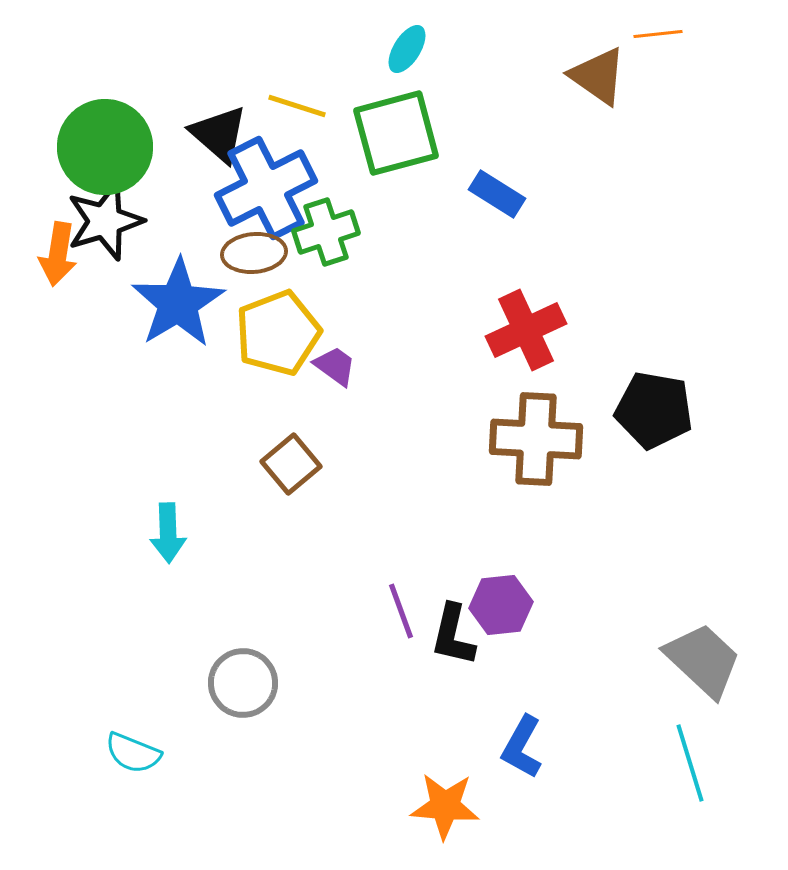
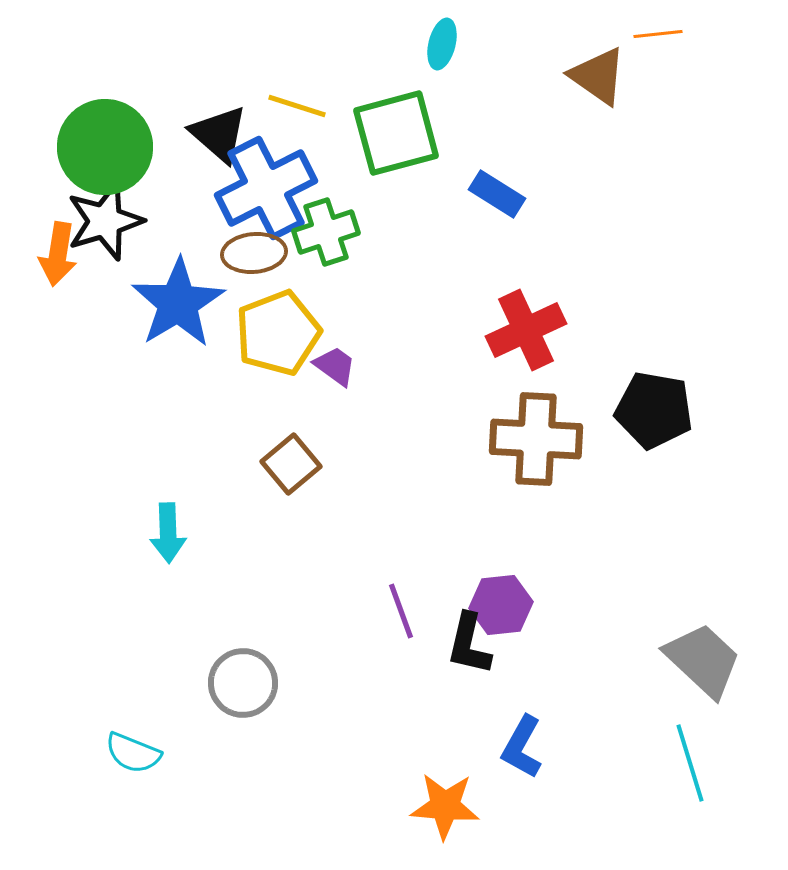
cyan ellipse: moved 35 px right, 5 px up; rotated 18 degrees counterclockwise
black L-shape: moved 16 px right, 9 px down
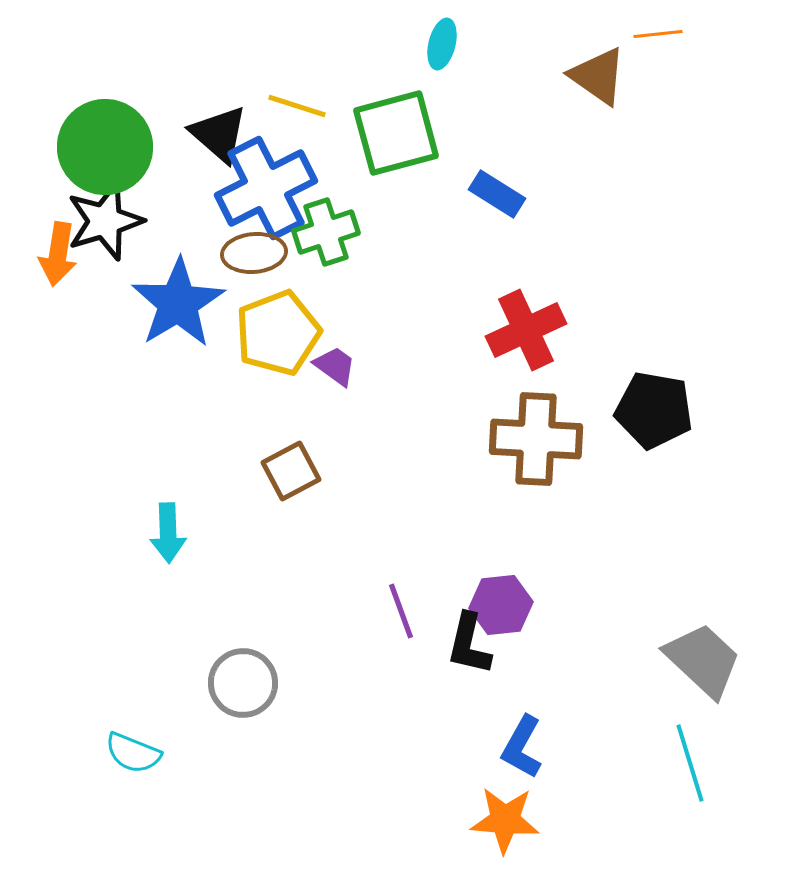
brown square: moved 7 px down; rotated 12 degrees clockwise
orange star: moved 60 px right, 14 px down
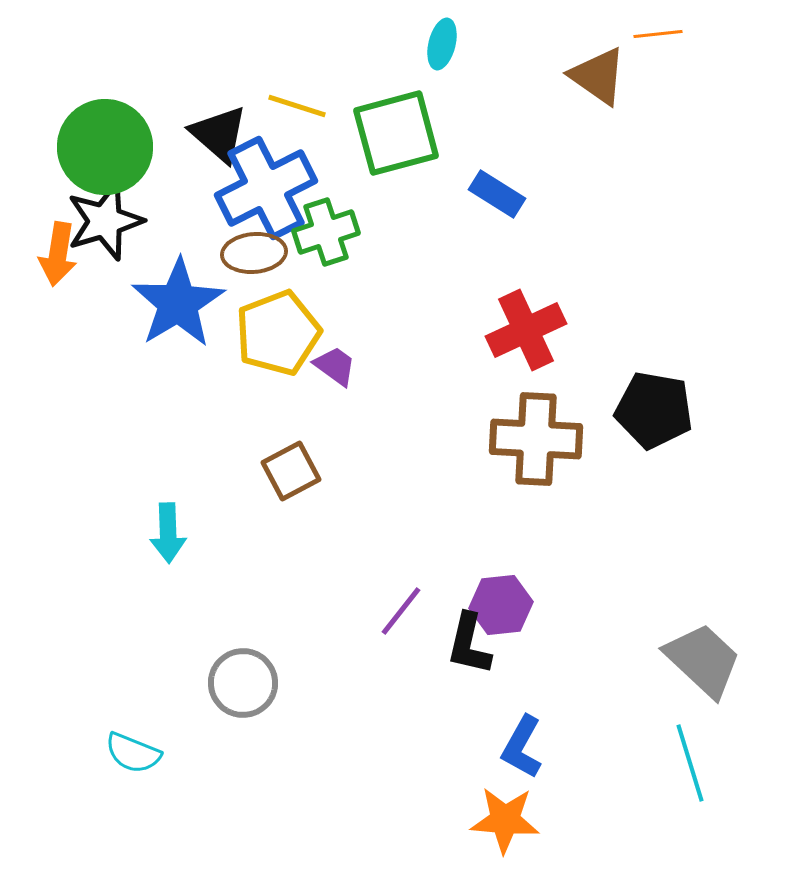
purple line: rotated 58 degrees clockwise
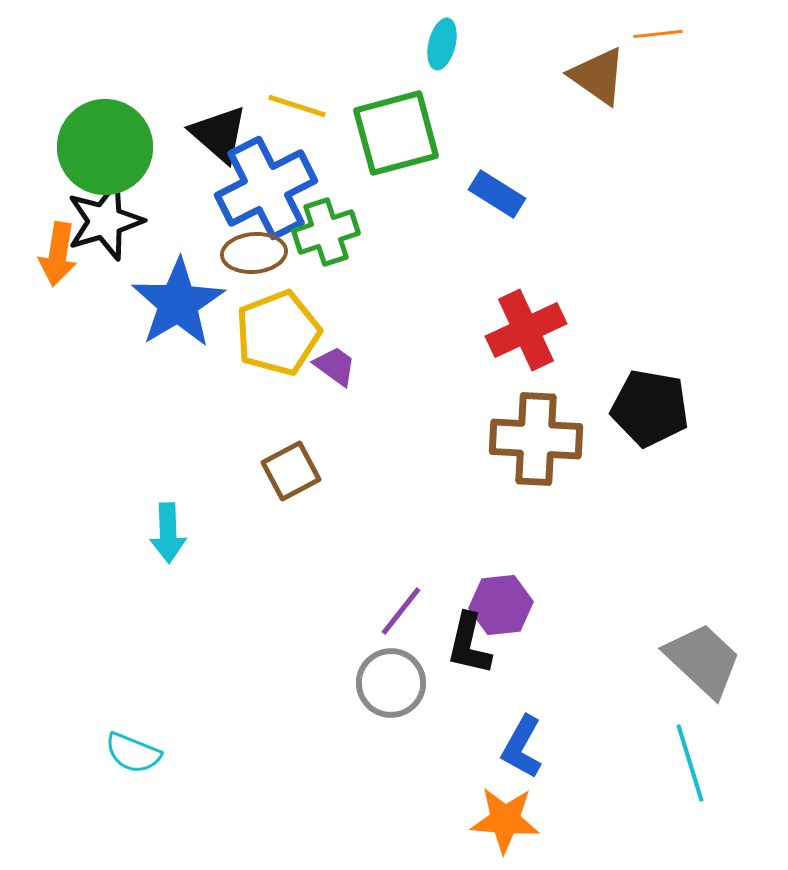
black pentagon: moved 4 px left, 2 px up
gray circle: moved 148 px right
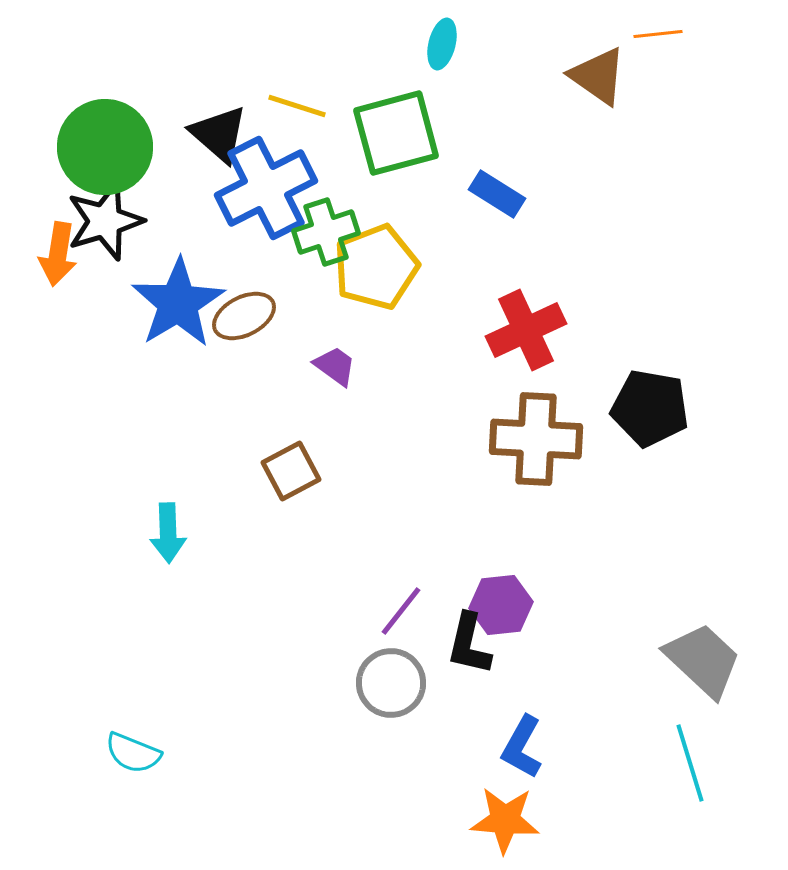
brown ellipse: moved 10 px left, 63 px down; rotated 22 degrees counterclockwise
yellow pentagon: moved 98 px right, 66 px up
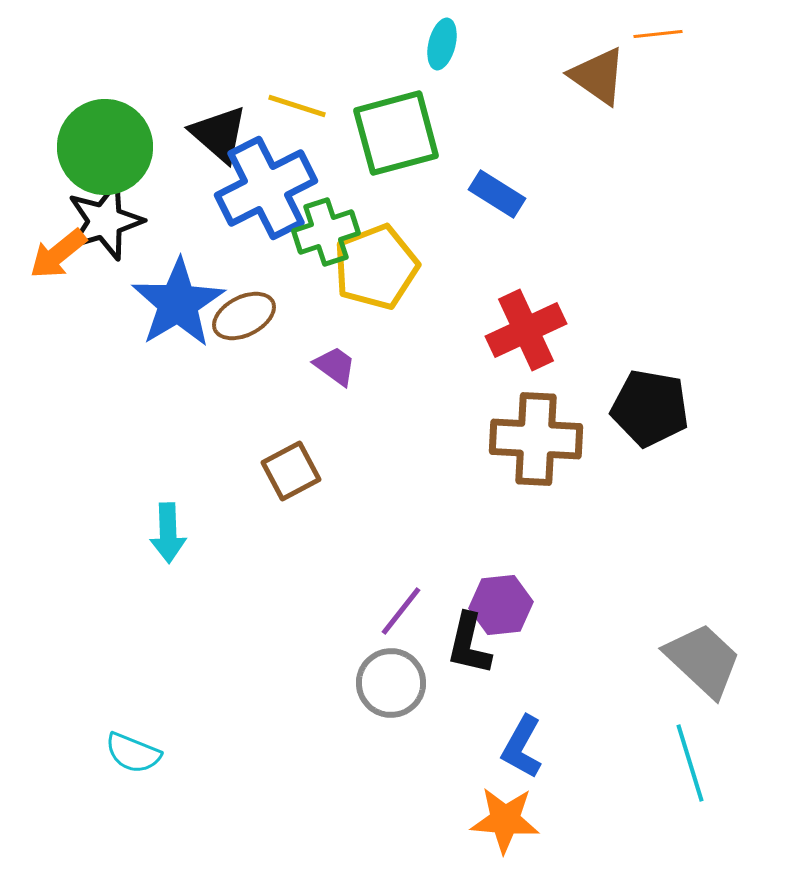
orange arrow: rotated 42 degrees clockwise
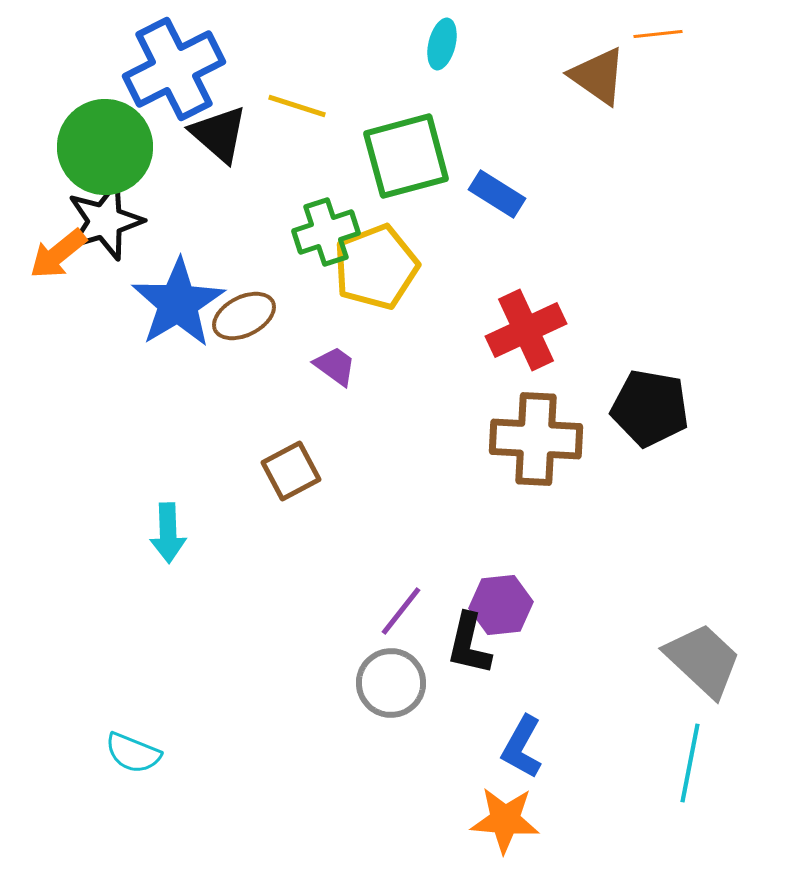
green square: moved 10 px right, 23 px down
blue cross: moved 92 px left, 119 px up
cyan line: rotated 28 degrees clockwise
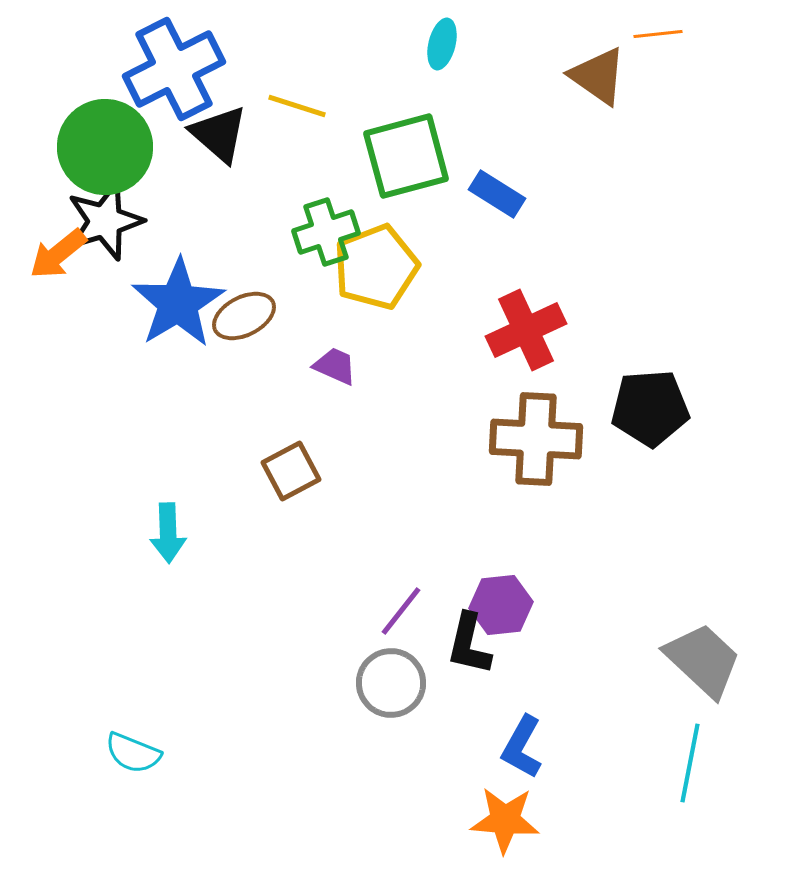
purple trapezoid: rotated 12 degrees counterclockwise
black pentagon: rotated 14 degrees counterclockwise
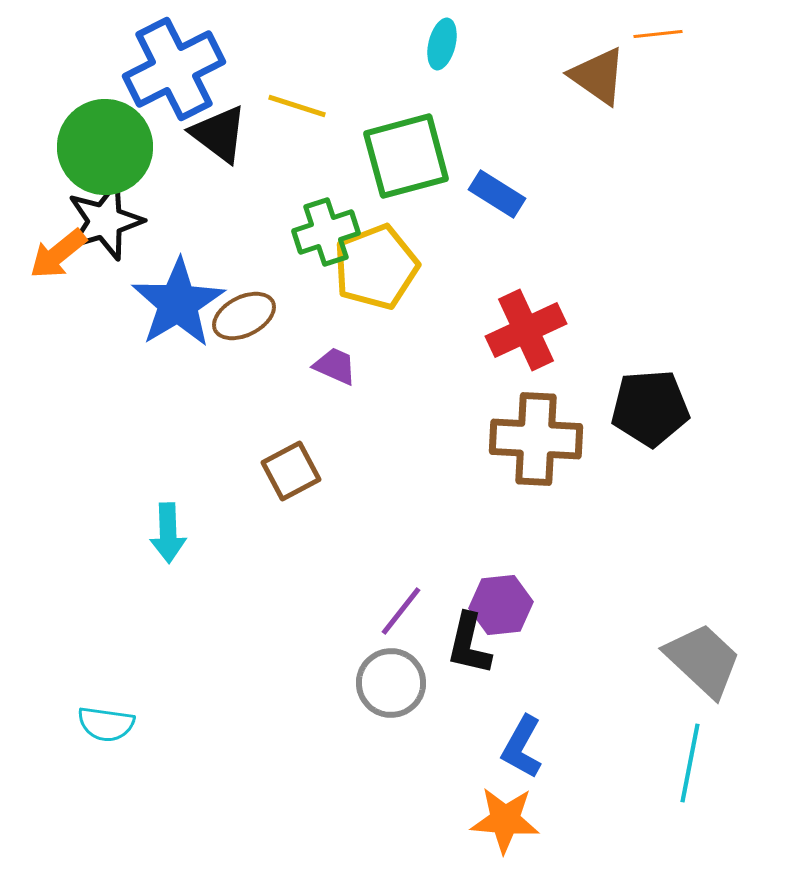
black triangle: rotated 4 degrees counterclockwise
cyan semicircle: moved 27 px left, 29 px up; rotated 14 degrees counterclockwise
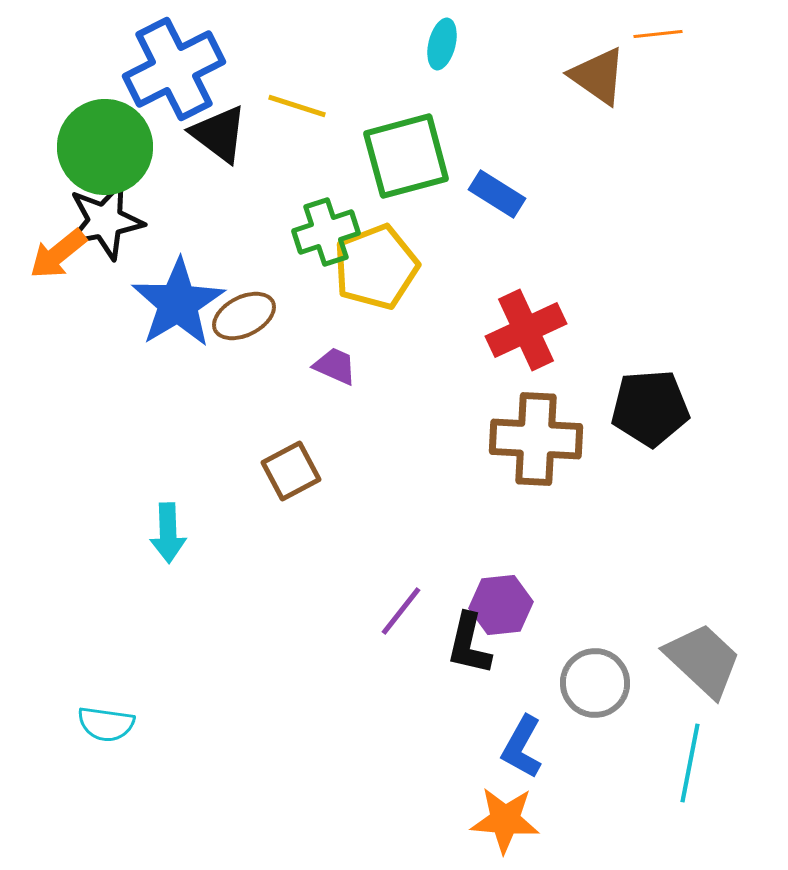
black star: rotated 6 degrees clockwise
gray circle: moved 204 px right
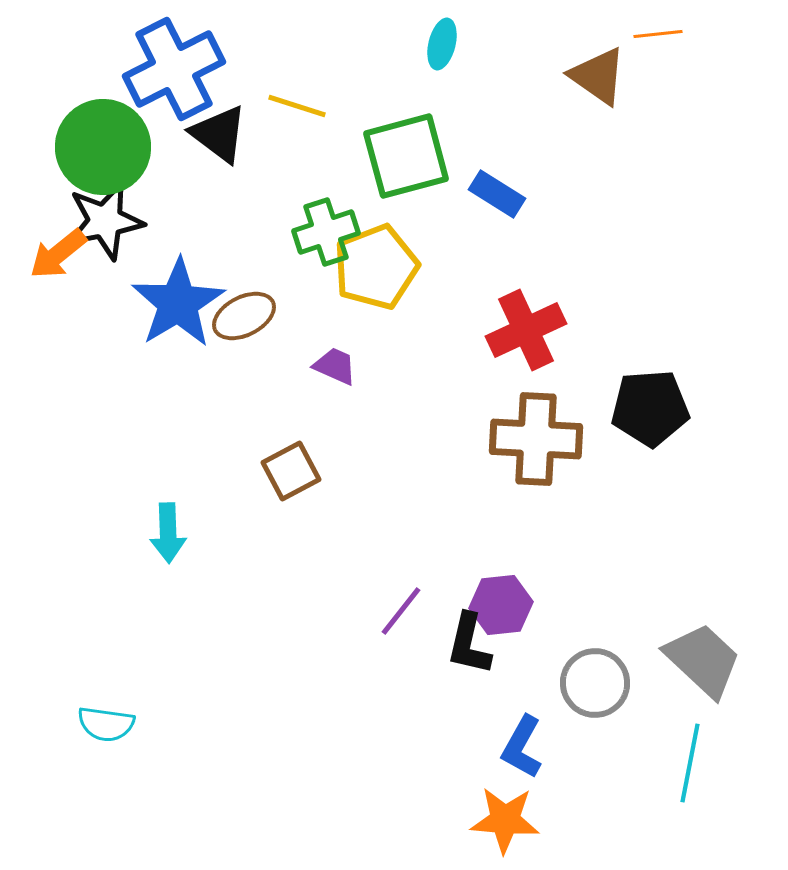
green circle: moved 2 px left
